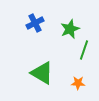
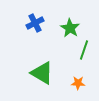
green star: moved 1 px up; rotated 18 degrees counterclockwise
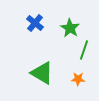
blue cross: rotated 24 degrees counterclockwise
orange star: moved 4 px up
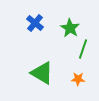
green line: moved 1 px left, 1 px up
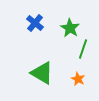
orange star: rotated 24 degrees clockwise
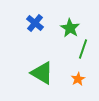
orange star: rotated 16 degrees clockwise
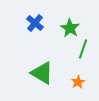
orange star: moved 3 px down
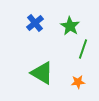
blue cross: rotated 12 degrees clockwise
green star: moved 2 px up
orange star: rotated 24 degrees clockwise
